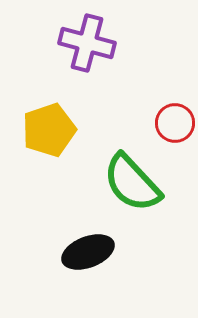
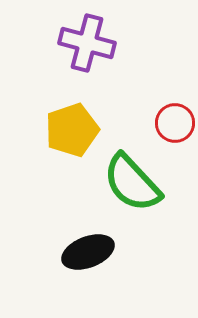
yellow pentagon: moved 23 px right
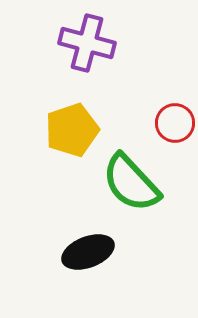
green semicircle: moved 1 px left
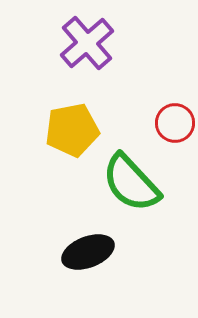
purple cross: rotated 34 degrees clockwise
yellow pentagon: rotated 8 degrees clockwise
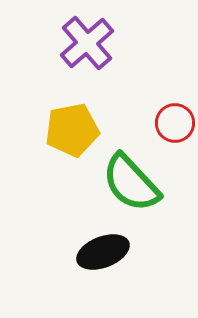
black ellipse: moved 15 px right
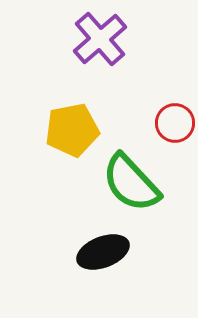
purple cross: moved 13 px right, 4 px up
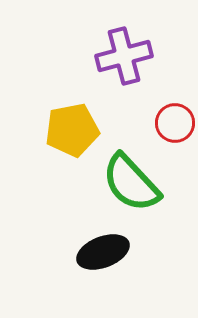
purple cross: moved 24 px right, 17 px down; rotated 26 degrees clockwise
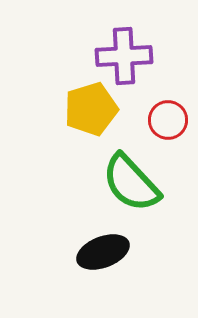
purple cross: rotated 12 degrees clockwise
red circle: moved 7 px left, 3 px up
yellow pentagon: moved 19 px right, 21 px up; rotated 6 degrees counterclockwise
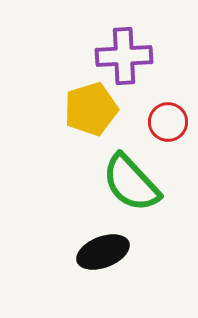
red circle: moved 2 px down
